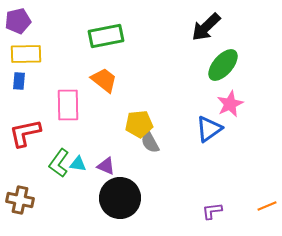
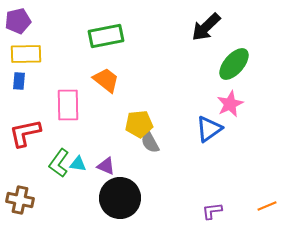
green ellipse: moved 11 px right, 1 px up
orange trapezoid: moved 2 px right
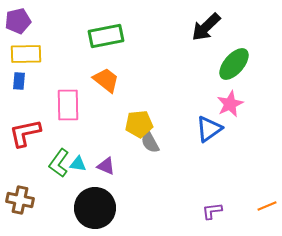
black circle: moved 25 px left, 10 px down
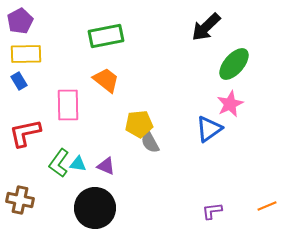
purple pentagon: moved 2 px right; rotated 15 degrees counterclockwise
blue rectangle: rotated 36 degrees counterclockwise
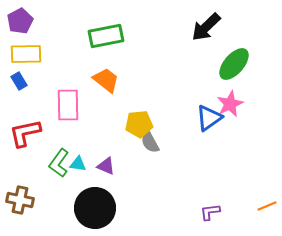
blue triangle: moved 11 px up
purple L-shape: moved 2 px left, 1 px down
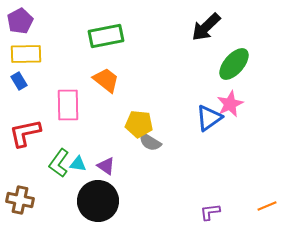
yellow pentagon: rotated 12 degrees clockwise
gray semicircle: rotated 30 degrees counterclockwise
purple triangle: rotated 12 degrees clockwise
black circle: moved 3 px right, 7 px up
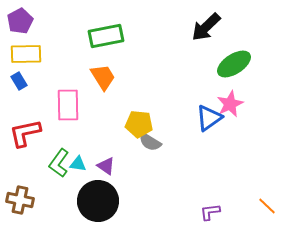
green ellipse: rotated 16 degrees clockwise
orange trapezoid: moved 3 px left, 3 px up; rotated 20 degrees clockwise
orange line: rotated 66 degrees clockwise
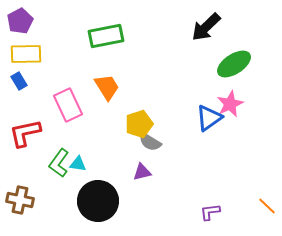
orange trapezoid: moved 4 px right, 10 px down
pink rectangle: rotated 24 degrees counterclockwise
yellow pentagon: rotated 24 degrees counterclockwise
purple triangle: moved 36 px right, 6 px down; rotated 48 degrees counterclockwise
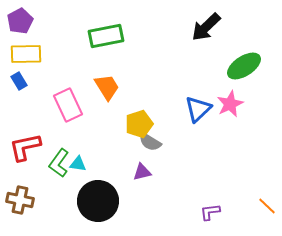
green ellipse: moved 10 px right, 2 px down
blue triangle: moved 11 px left, 9 px up; rotated 8 degrees counterclockwise
red L-shape: moved 14 px down
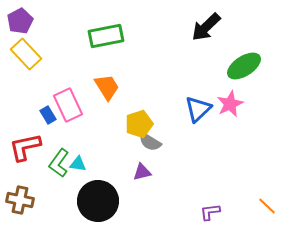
yellow rectangle: rotated 48 degrees clockwise
blue rectangle: moved 29 px right, 34 px down
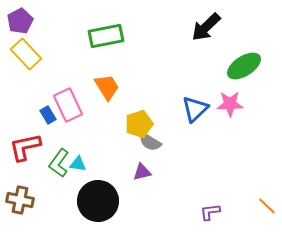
pink star: rotated 24 degrees clockwise
blue triangle: moved 3 px left
